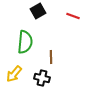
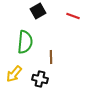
black cross: moved 2 px left, 1 px down
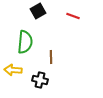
yellow arrow: moved 1 px left, 4 px up; rotated 54 degrees clockwise
black cross: moved 1 px down
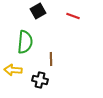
brown line: moved 2 px down
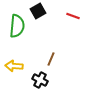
green semicircle: moved 8 px left, 16 px up
brown line: rotated 24 degrees clockwise
yellow arrow: moved 1 px right, 4 px up
black cross: rotated 14 degrees clockwise
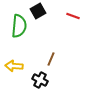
green semicircle: moved 2 px right
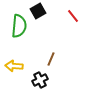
red line: rotated 32 degrees clockwise
black cross: rotated 35 degrees clockwise
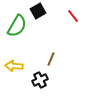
green semicircle: moved 2 px left; rotated 25 degrees clockwise
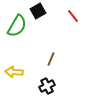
yellow arrow: moved 6 px down
black cross: moved 7 px right, 6 px down
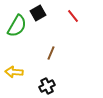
black square: moved 2 px down
brown line: moved 6 px up
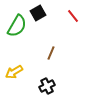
yellow arrow: rotated 36 degrees counterclockwise
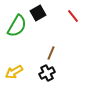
black cross: moved 13 px up
